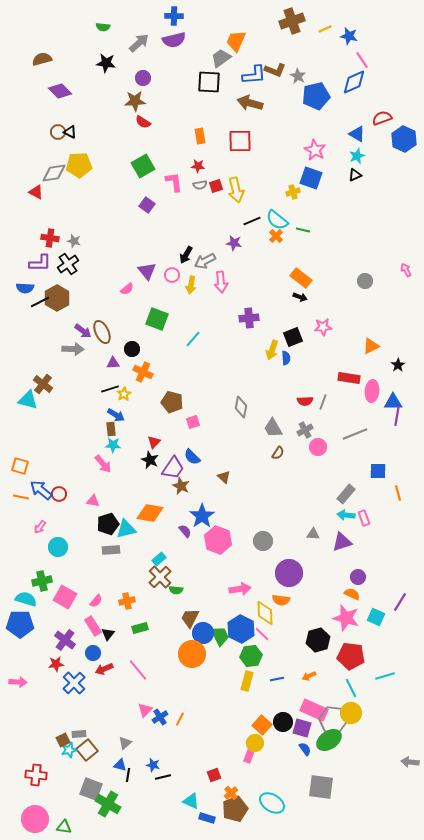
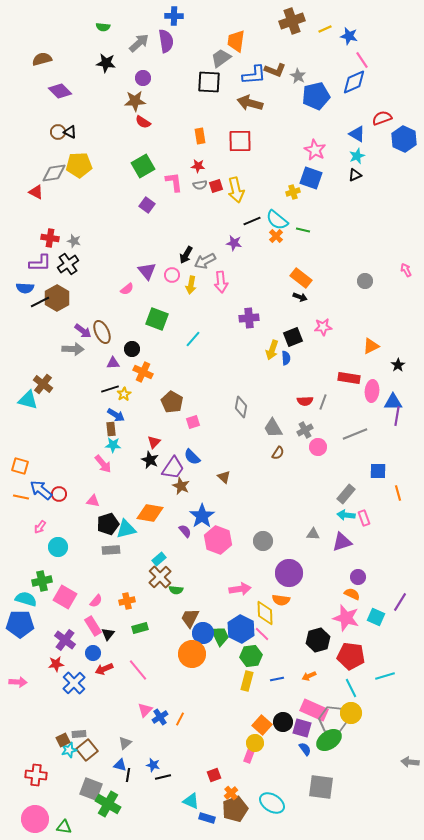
purple semicircle at (174, 40): moved 8 px left, 1 px down; rotated 85 degrees counterclockwise
orange trapezoid at (236, 41): rotated 15 degrees counterclockwise
brown pentagon at (172, 402): rotated 15 degrees clockwise
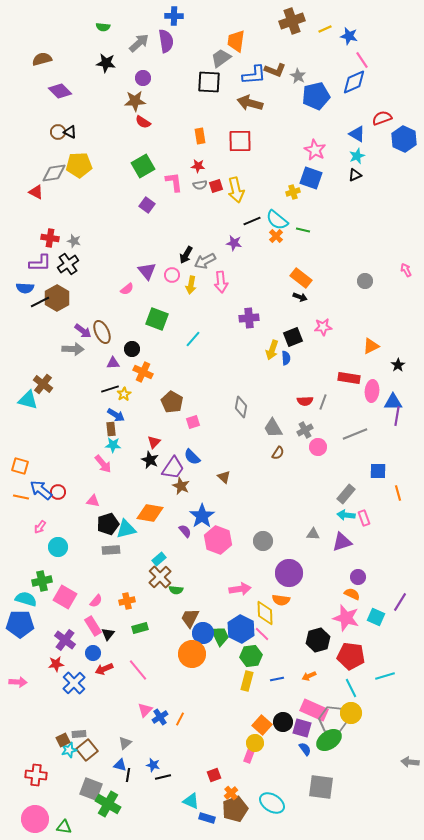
red circle at (59, 494): moved 1 px left, 2 px up
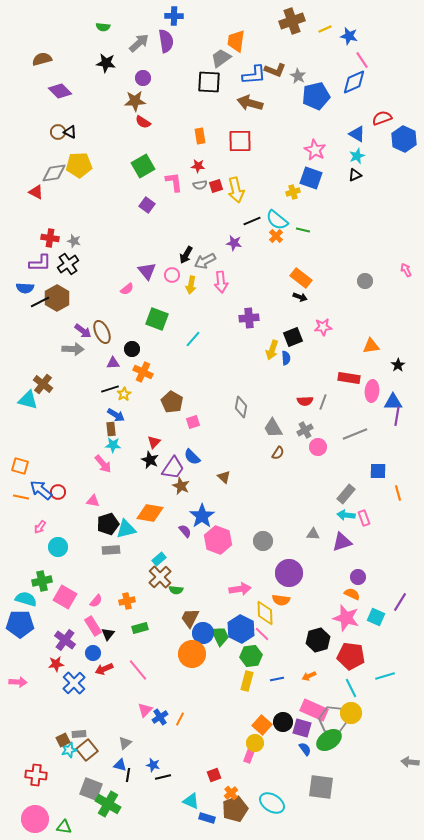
orange triangle at (371, 346): rotated 18 degrees clockwise
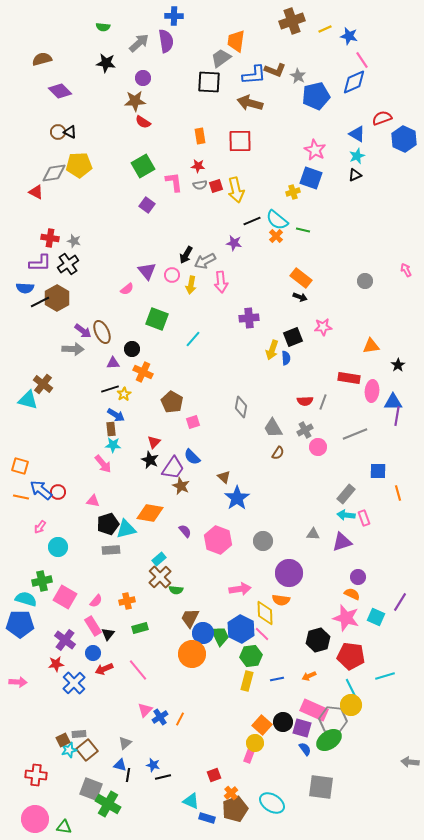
blue star at (202, 516): moved 35 px right, 18 px up
yellow circle at (351, 713): moved 8 px up
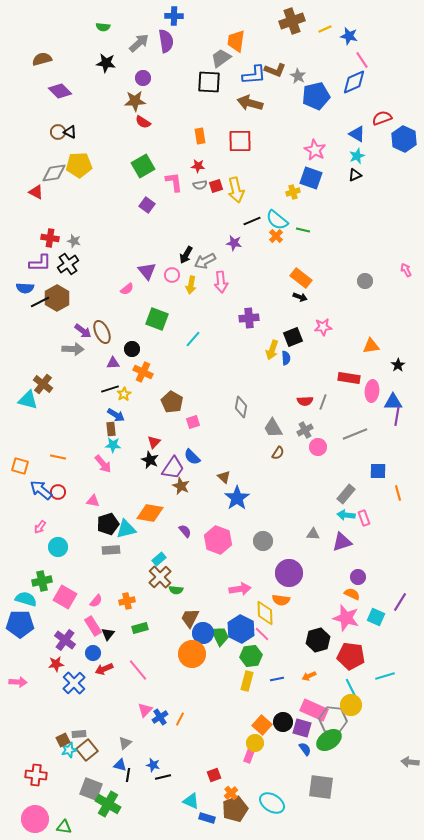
orange line at (21, 497): moved 37 px right, 40 px up
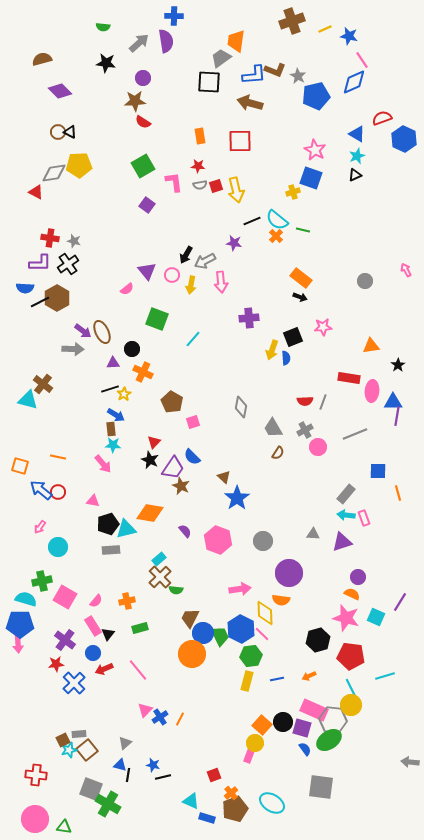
pink arrow at (18, 682): moved 38 px up; rotated 84 degrees clockwise
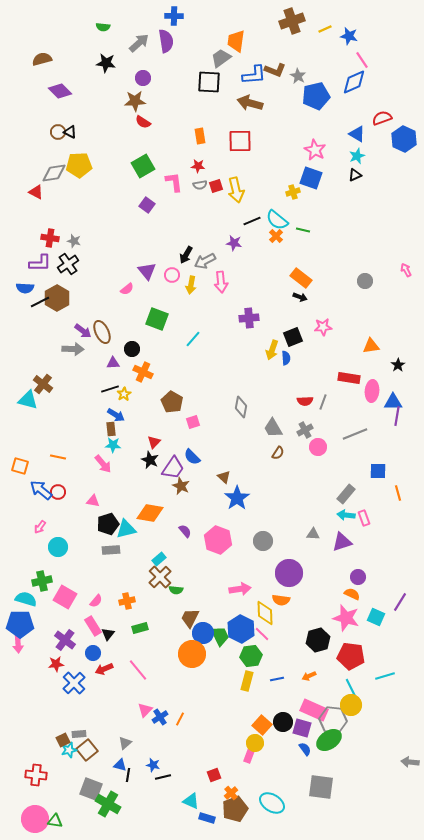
green triangle at (64, 827): moved 9 px left, 6 px up
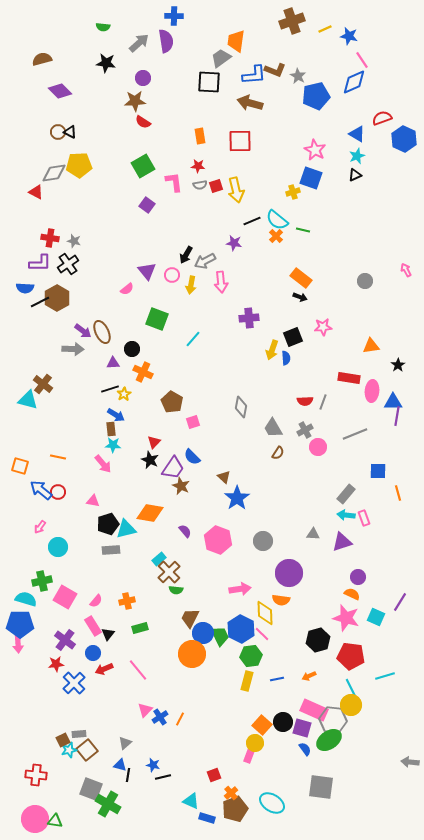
brown cross at (160, 577): moved 9 px right, 5 px up
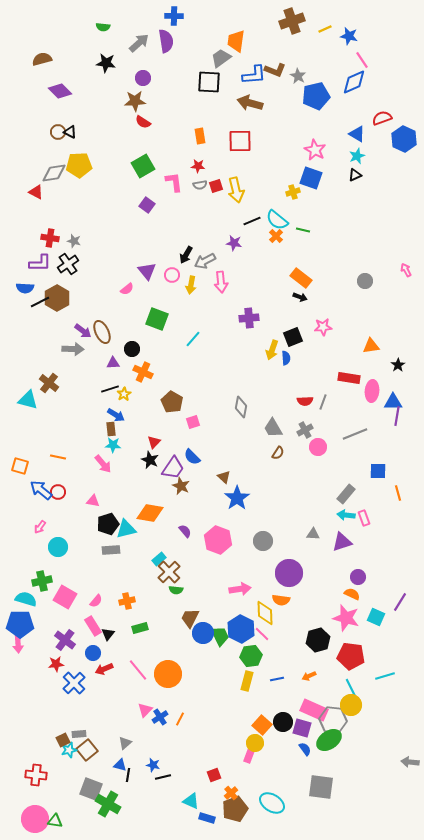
brown cross at (43, 384): moved 6 px right, 1 px up
orange circle at (192, 654): moved 24 px left, 20 px down
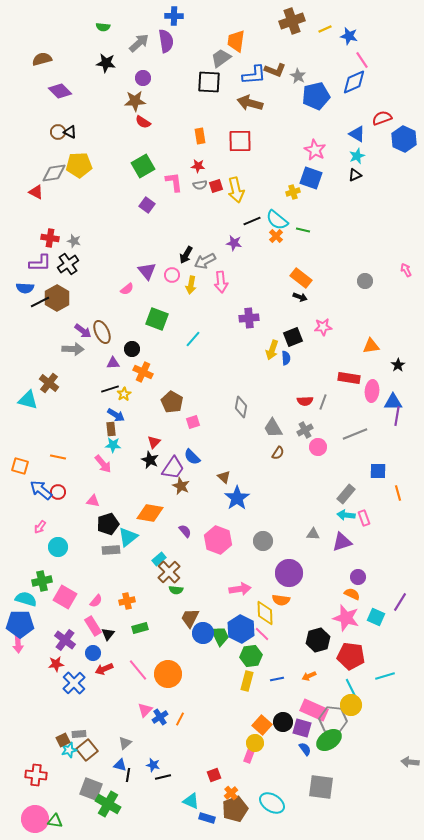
cyan triangle at (126, 529): moved 2 px right, 8 px down; rotated 25 degrees counterclockwise
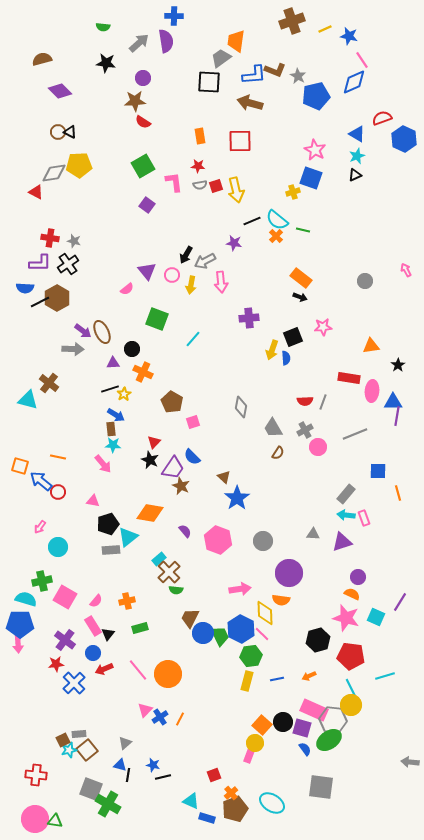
blue arrow at (41, 490): moved 9 px up
